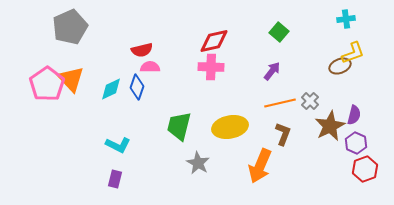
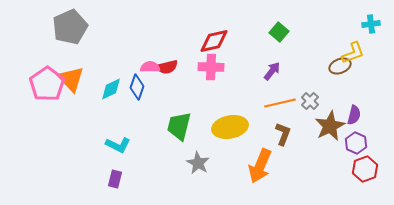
cyan cross: moved 25 px right, 5 px down
red semicircle: moved 25 px right, 17 px down
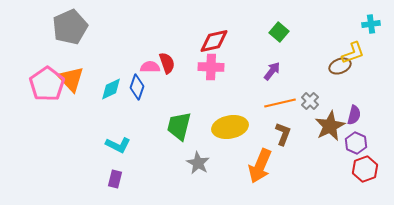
red semicircle: moved 4 px up; rotated 95 degrees counterclockwise
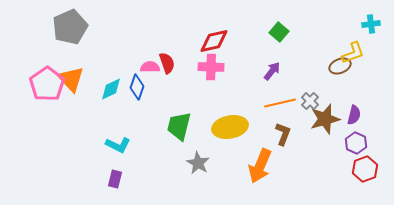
brown star: moved 5 px left, 7 px up; rotated 12 degrees clockwise
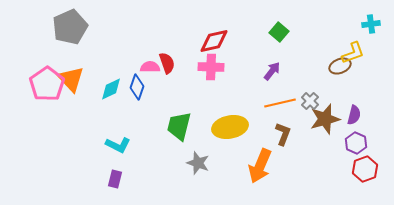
gray star: rotated 10 degrees counterclockwise
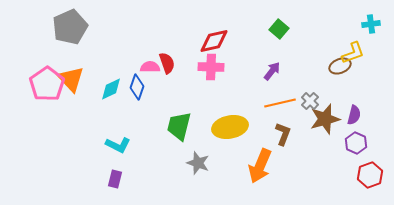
green square: moved 3 px up
red hexagon: moved 5 px right, 6 px down
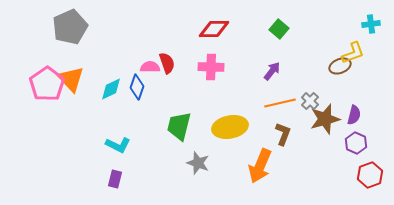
red diamond: moved 12 px up; rotated 12 degrees clockwise
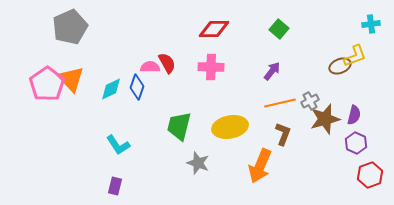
yellow L-shape: moved 2 px right, 3 px down
red semicircle: rotated 10 degrees counterclockwise
gray cross: rotated 18 degrees clockwise
cyan L-shape: rotated 30 degrees clockwise
purple rectangle: moved 7 px down
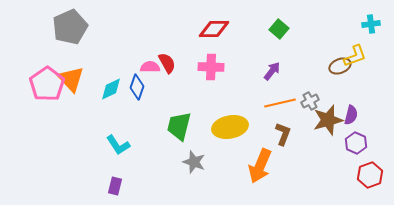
purple semicircle: moved 3 px left
brown star: moved 3 px right, 1 px down
gray star: moved 4 px left, 1 px up
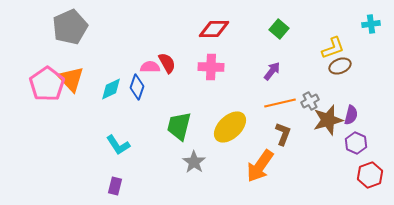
yellow L-shape: moved 22 px left, 8 px up
yellow ellipse: rotated 32 degrees counterclockwise
gray star: rotated 15 degrees clockwise
orange arrow: rotated 12 degrees clockwise
